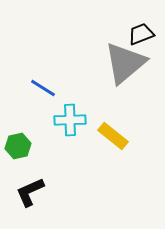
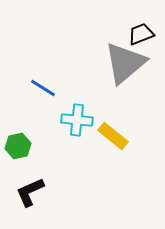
cyan cross: moved 7 px right; rotated 8 degrees clockwise
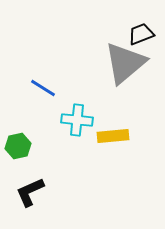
yellow rectangle: rotated 44 degrees counterclockwise
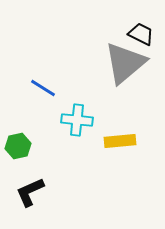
black trapezoid: rotated 48 degrees clockwise
yellow rectangle: moved 7 px right, 5 px down
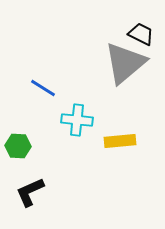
green hexagon: rotated 15 degrees clockwise
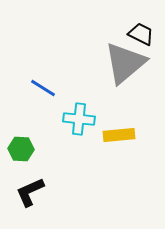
cyan cross: moved 2 px right, 1 px up
yellow rectangle: moved 1 px left, 6 px up
green hexagon: moved 3 px right, 3 px down
